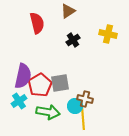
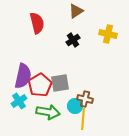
brown triangle: moved 8 px right
yellow line: rotated 10 degrees clockwise
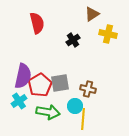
brown triangle: moved 16 px right, 3 px down
brown cross: moved 3 px right, 10 px up
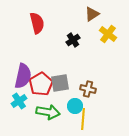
yellow cross: rotated 24 degrees clockwise
red pentagon: moved 1 px right, 1 px up
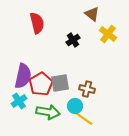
brown triangle: rotated 49 degrees counterclockwise
brown cross: moved 1 px left
yellow line: moved 1 px up; rotated 60 degrees counterclockwise
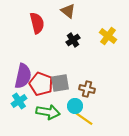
brown triangle: moved 24 px left, 3 px up
yellow cross: moved 2 px down
red pentagon: rotated 20 degrees counterclockwise
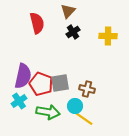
brown triangle: rotated 35 degrees clockwise
yellow cross: rotated 36 degrees counterclockwise
black cross: moved 8 px up
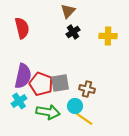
red semicircle: moved 15 px left, 5 px down
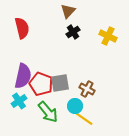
yellow cross: rotated 24 degrees clockwise
brown cross: rotated 14 degrees clockwise
green arrow: rotated 40 degrees clockwise
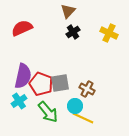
red semicircle: rotated 100 degrees counterclockwise
yellow cross: moved 1 px right, 3 px up
yellow line: rotated 10 degrees counterclockwise
